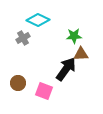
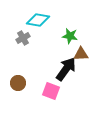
cyan diamond: rotated 15 degrees counterclockwise
green star: moved 4 px left; rotated 14 degrees clockwise
pink square: moved 7 px right
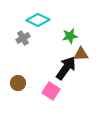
cyan diamond: rotated 15 degrees clockwise
green star: rotated 21 degrees counterclockwise
black arrow: moved 1 px up
pink square: rotated 12 degrees clockwise
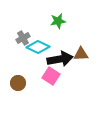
cyan diamond: moved 27 px down
green star: moved 12 px left, 15 px up
black arrow: moved 6 px left, 9 px up; rotated 45 degrees clockwise
pink square: moved 15 px up
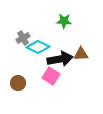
green star: moved 6 px right; rotated 14 degrees clockwise
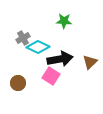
brown triangle: moved 9 px right, 8 px down; rotated 42 degrees counterclockwise
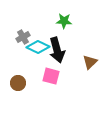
gray cross: moved 1 px up
black arrow: moved 3 px left, 9 px up; rotated 85 degrees clockwise
pink square: rotated 18 degrees counterclockwise
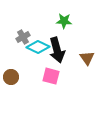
brown triangle: moved 3 px left, 4 px up; rotated 21 degrees counterclockwise
brown circle: moved 7 px left, 6 px up
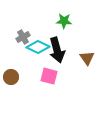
pink square: moved 2 px left
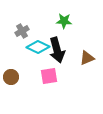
gray cross: moved 1 px left, 6 px up
brown triangle: rotated 42 degrees clockwise
pink square: rotated 24 degrees counterclockwise
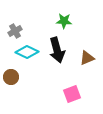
gray cross: moved 7 px left
cyan diamond: moved 11 px left, 5 px down
pink square: moved 23 px right, 18 px down; rotated 12 degrees counterclockwise
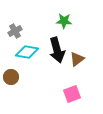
cyan diamond: rotated 15 degrees counterclockwise
brown triangle: moved 10 px left, 1 px down; rotated 14 degrees counterclockwise
